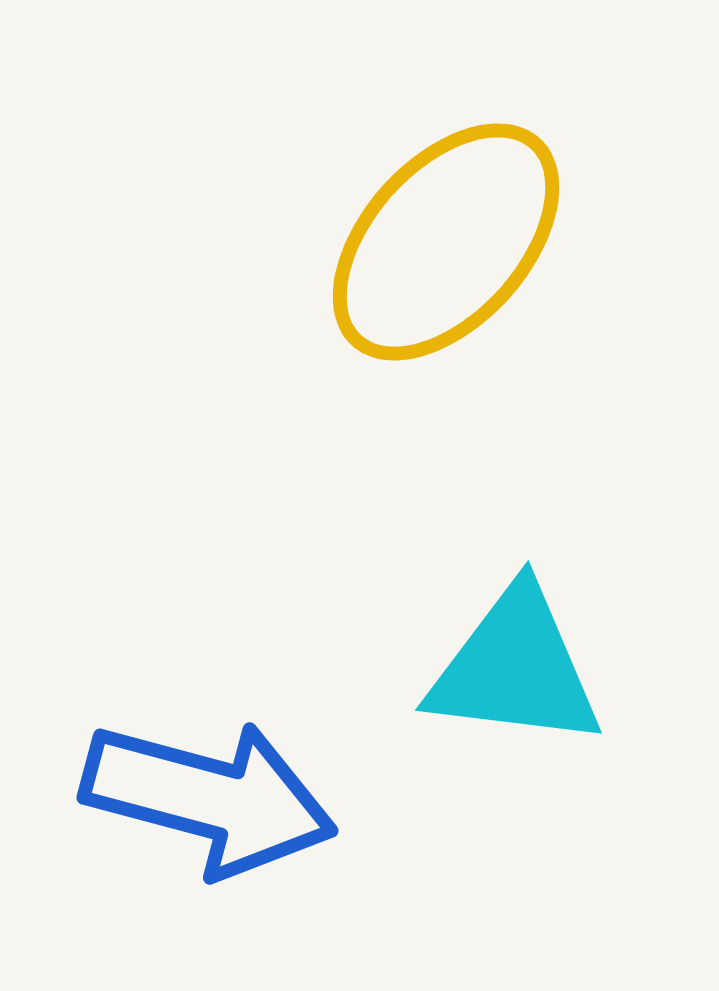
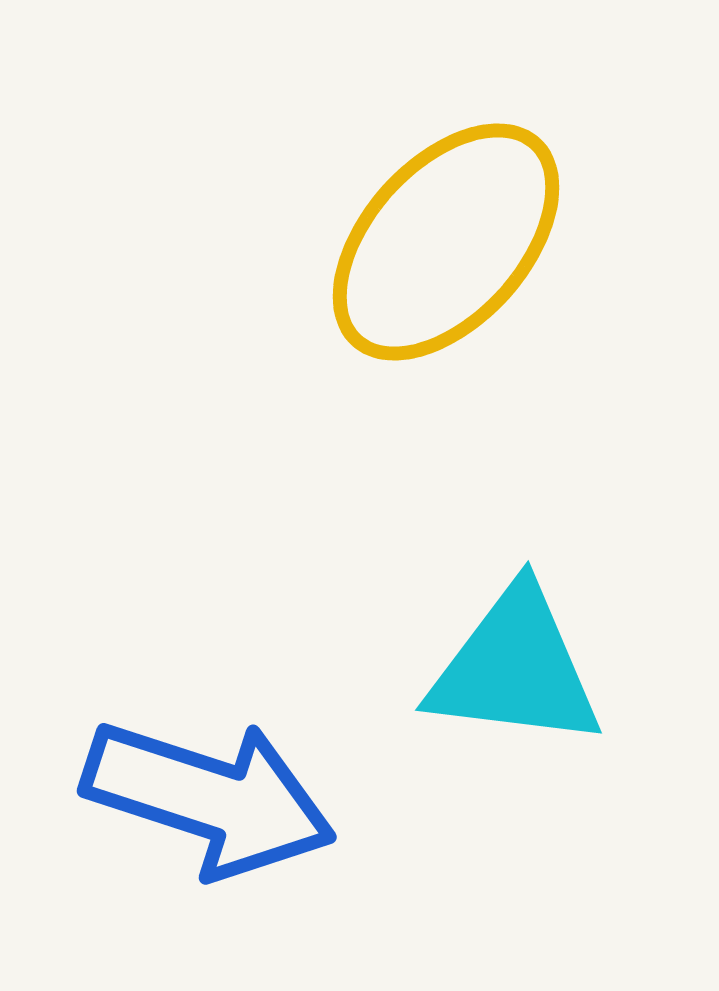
blue arrow: rotated 3 degrees clockwise
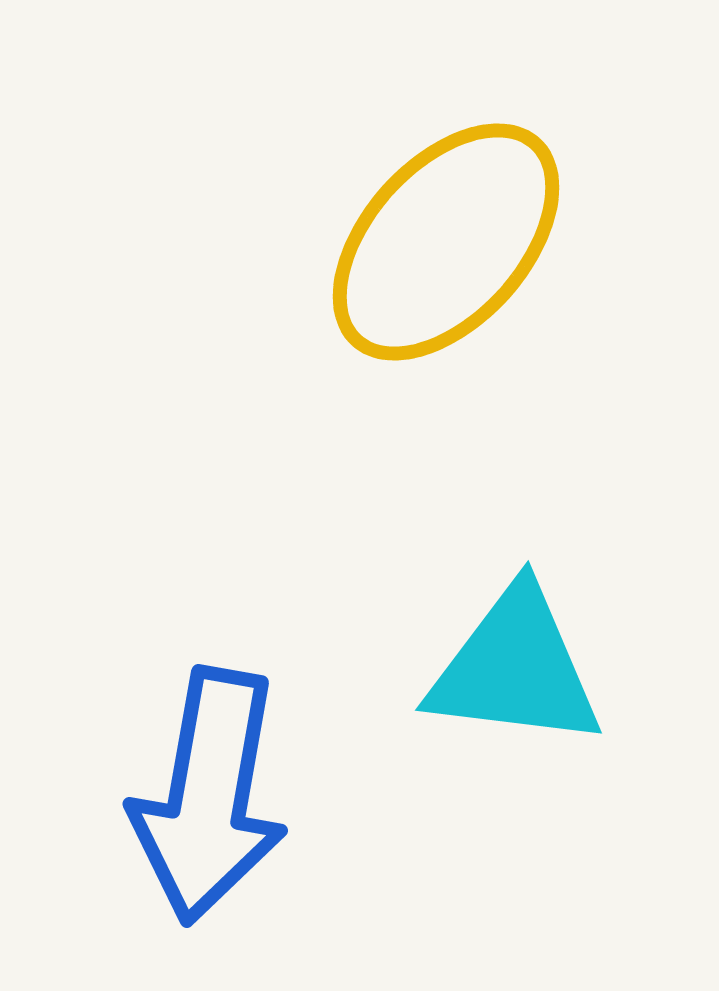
blue arrow: moved 2 px up; rotated 82 degrees clockwise
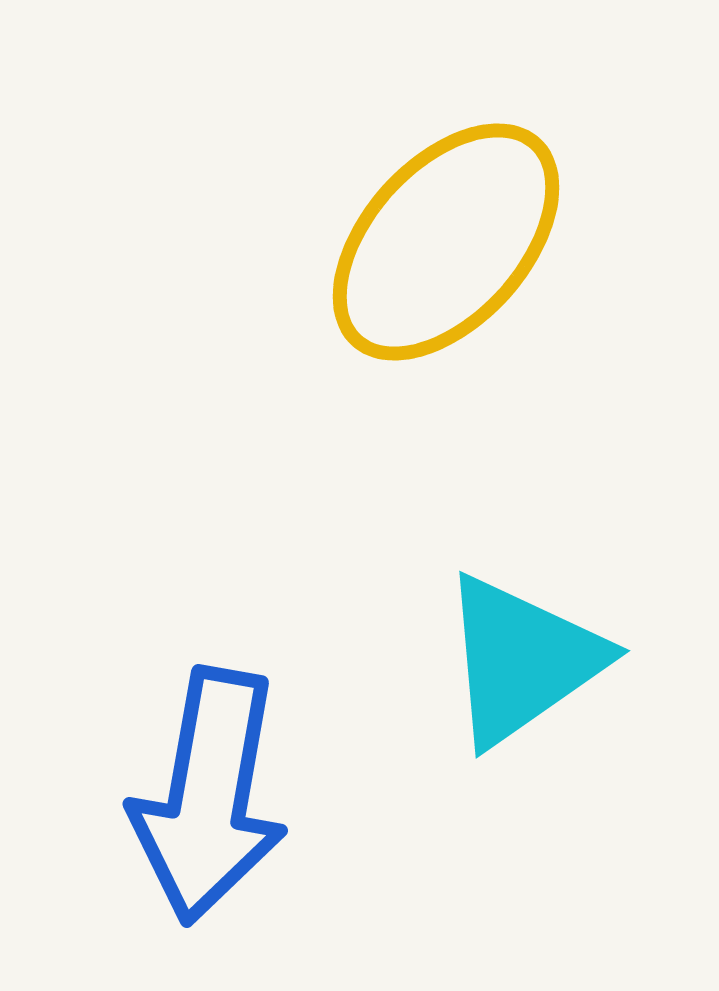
cyan triangle: moved 7 px right, 8 px up; rotated 42 degrees counterclockwise
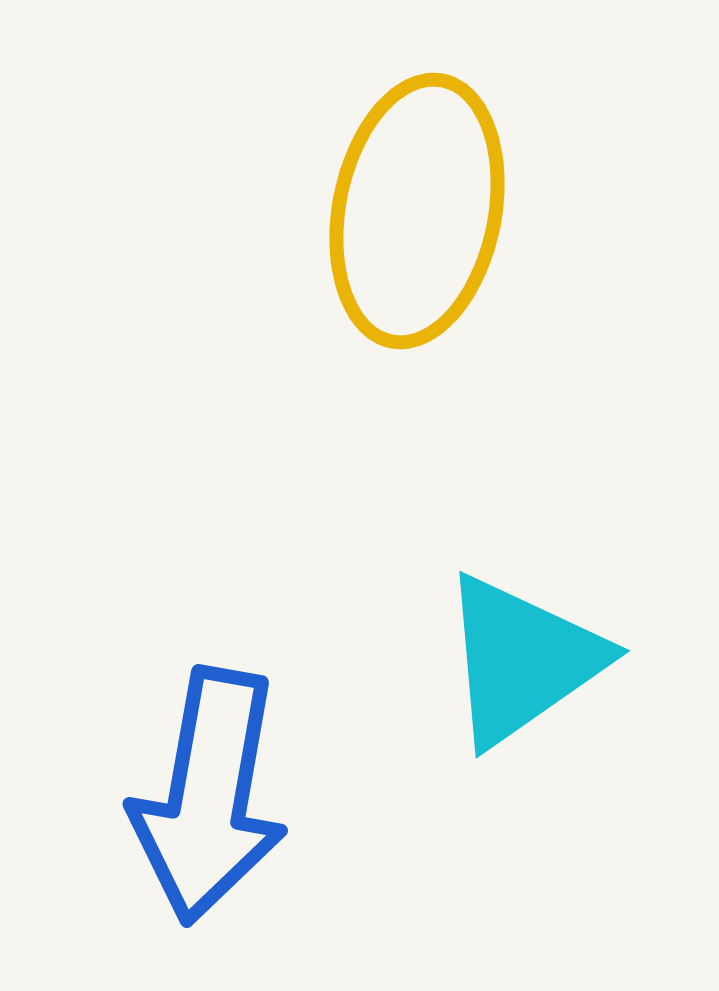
yellow ellipse: moved 29 px left, 31 px up; rotated 31 degrees counterclockwise
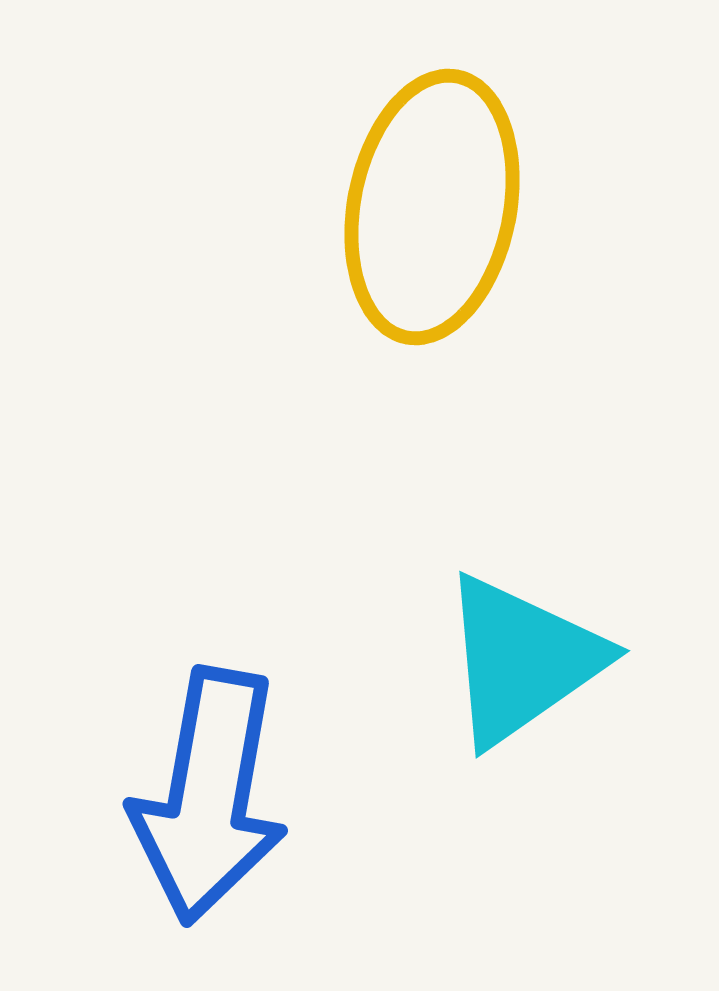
yellow ellipse: moved 15 px right, 4 px up
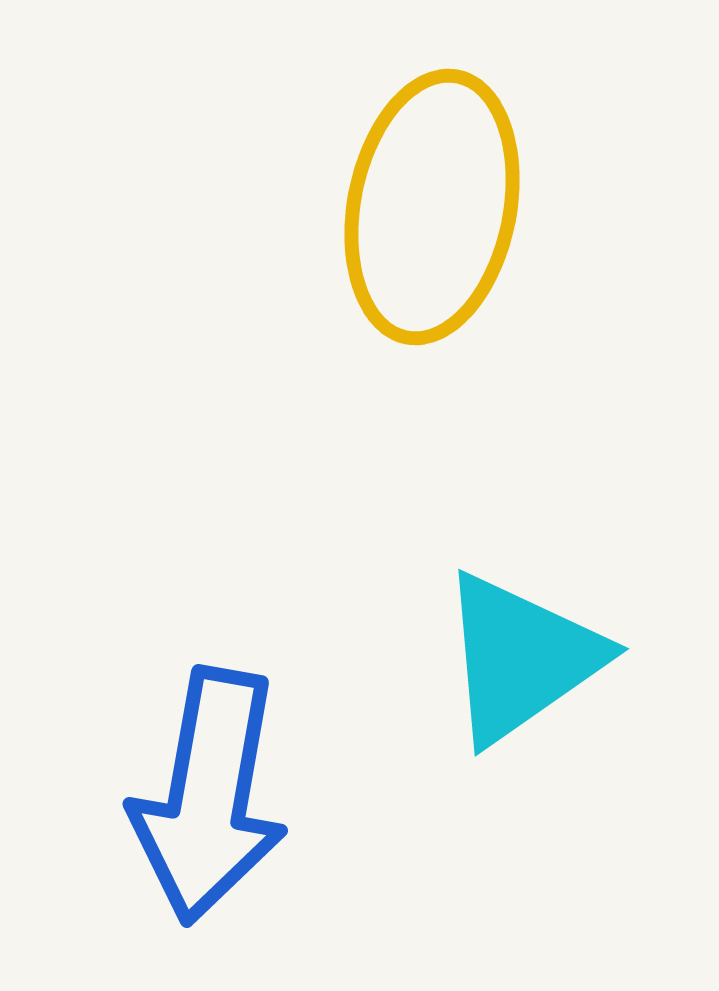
cyan triangle: moved 1 px left, 2 px up
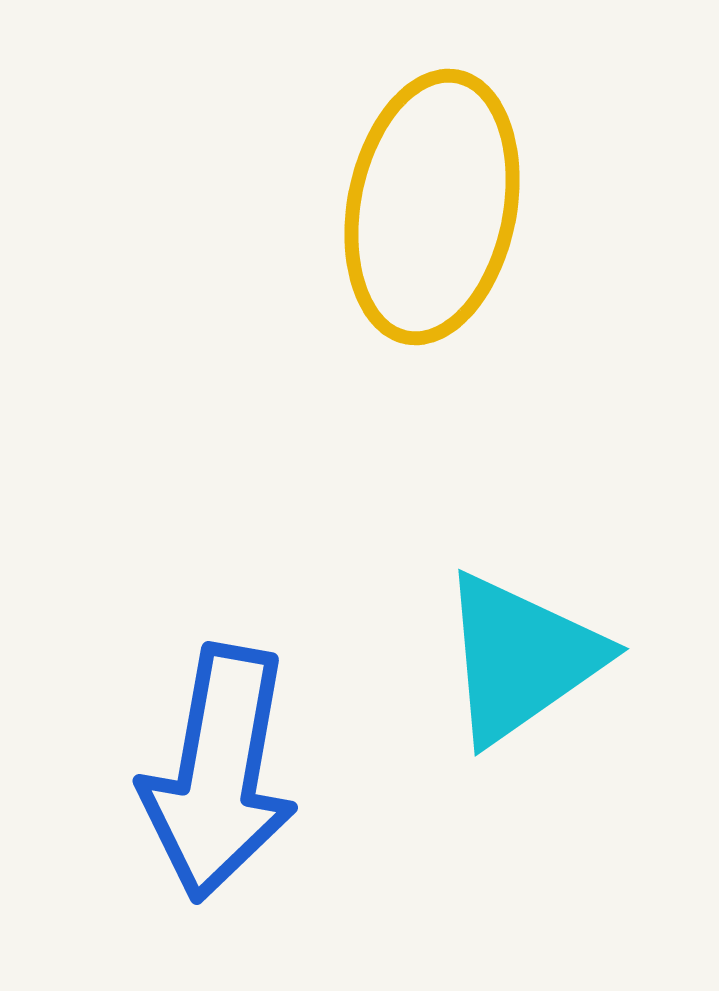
blue arrow: moved 10 px right, 23 px up
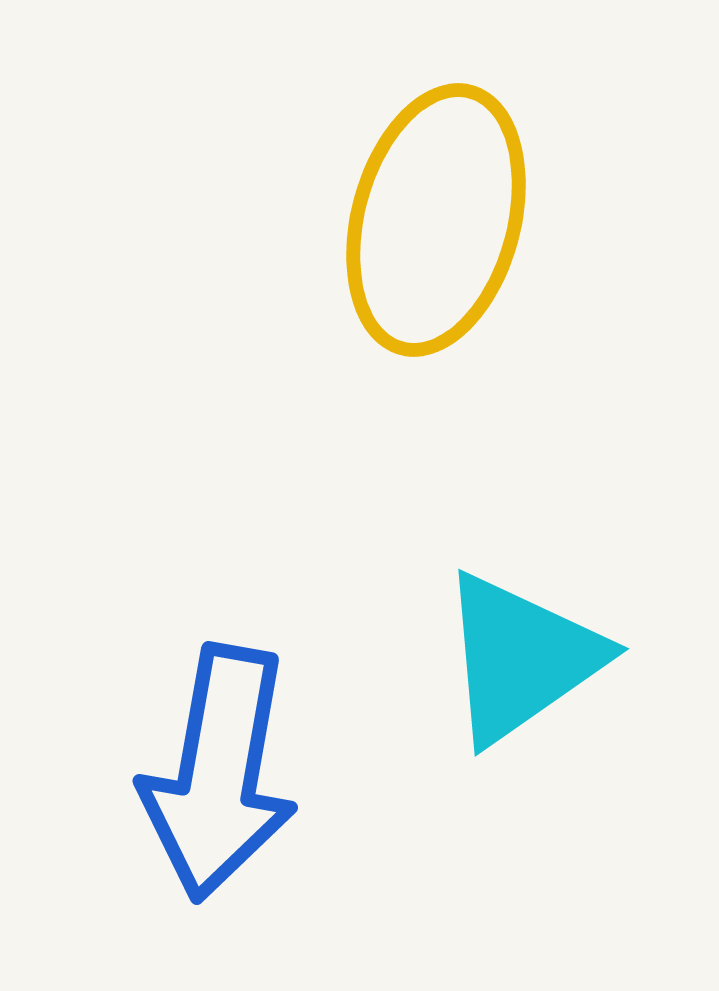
yellow ellipse: moved 4 px right, 13 px down; rotated 4 degrees clockwise
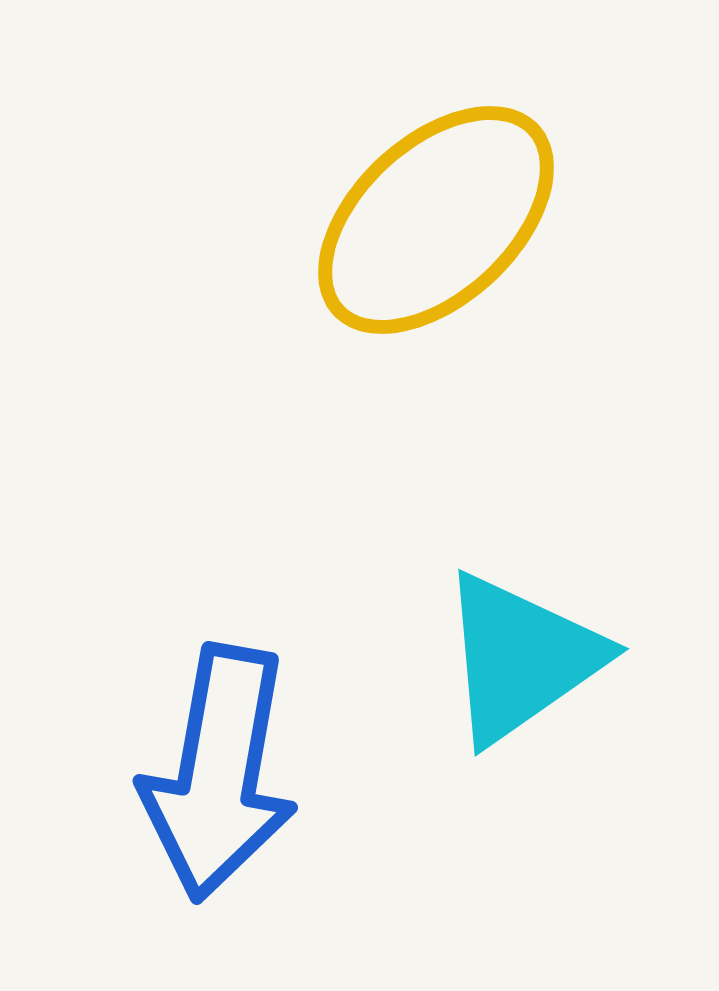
yellow ellipse: rotated 32 degrees clockwise
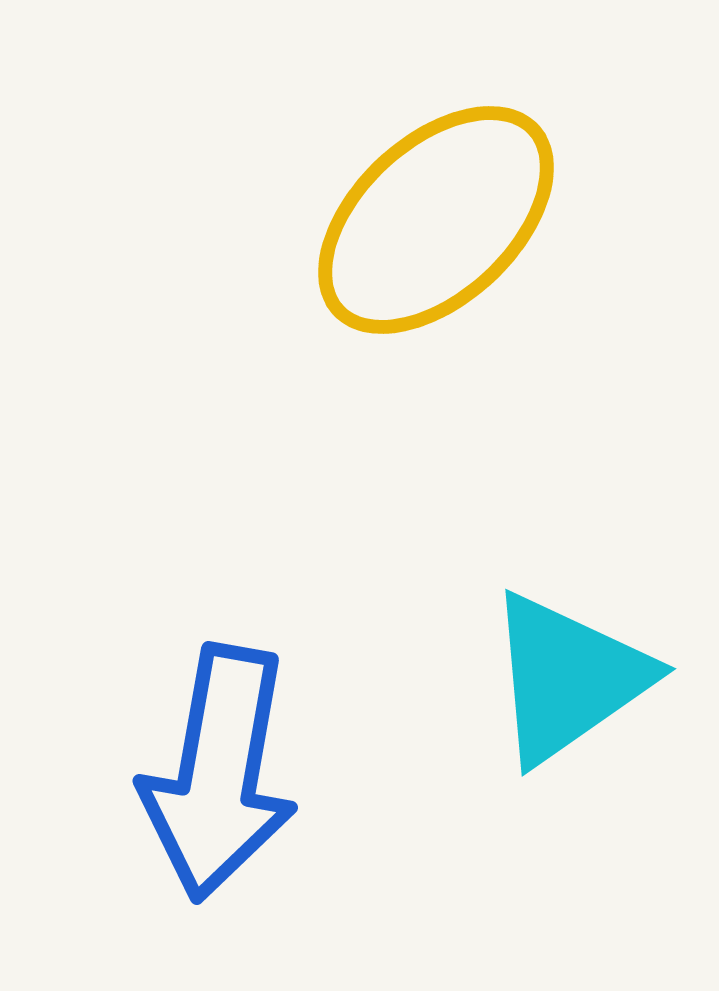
cyan triangle: moved 47 px right, 20 px down
